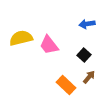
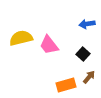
black square: moved 1 px left, 1 px up
orange rectangle: rotated 60 degrees counterclockwise
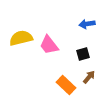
black square: rotated 32 degrees clockwise
orange rectangle: rotated 60 degrees clockwise
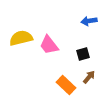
blue arrow: moved 2 px right, 3 px up
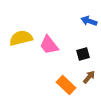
blue arrow: rotated 28 degrees clockwise
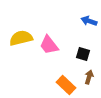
black square: rotated 32 degrees clockwise
brown arrow: rotated 24 degrees counterclockwise
